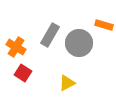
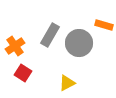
orange cross: moved 1 px left, 1 px up; rotated 24 degrees clockwise
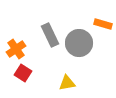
orange rectangle: moved 1 px left, 1 px up
gray rectangle: rotated 55 degrees counterclockwise
orange cross: moved 1 px right, 3 px down
yellow triangle: rotated 18 degrees clockwise
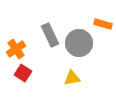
yellow triangle: moved 5 px right, 5 px up
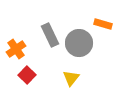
red square: moved 4 px right, 2 px down; rotated 12 degrees clockwise
yellow triangle: moved 1 px left; rotated 42 degrees counterclockwise
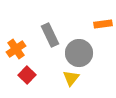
orange rectangle: rotated 24 degrees counterclockwise
gray circle: moved 10 px down
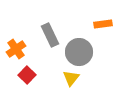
gray circle: moved 1 px up
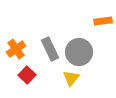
orange rectangle: moved 3 px up
gray rectangle: moved 14 px down
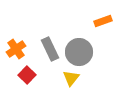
orange rectangle: rotated 12 degrees counterclockwise
